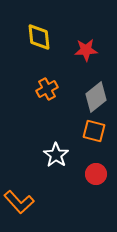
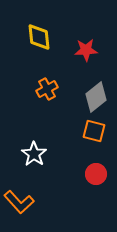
white star: moved 22 px left, 1 px up
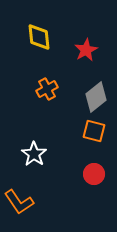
red star: rotated 25 degrees counterclockwise
red circle: moved 2 px left
orange L-shape: rotated 8 degrees clockwise
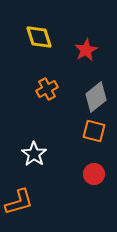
yellow diamond: rotated 12 degrees counterclockwise
orange L-shape: rotated 72 degrees counterclockwise
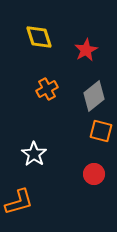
gray diamond: moved 2 px left, 1 px up
orange square: moved 7 px right
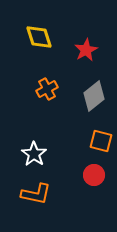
orange square: moved 10 px down
red circle: moved 1 px down
orange L-shape: moved 17 px right, 8 px up; rotated 28 degrees clockwise
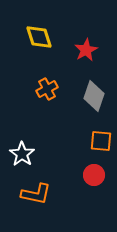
gray diamond: rotated 32 degrees counterclockwise
orange square: rotated 10 degrees counterclockwise
white star: moved 12 px left
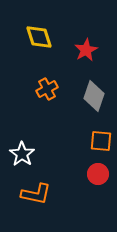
red circle: moved 4 px right, 1 px up
